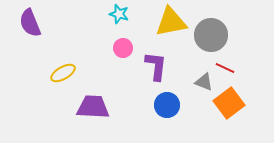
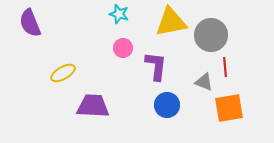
red line: moved 1 px up; rotated 60 degrees clockwise
orange square: moved 5 px down; rotated 28 degrees clockwise
purple trapezoid: moved 1 px up
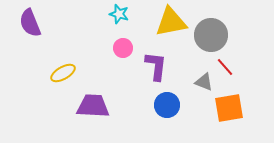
red line: rotated 36 degrees counterclockwise
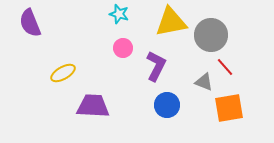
purple L-shape: rotated 20 degrees clockwise
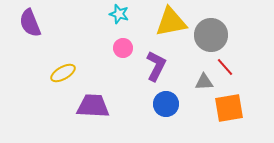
gray triangle: rotated 24 degrees counterclockwise
blue circle: moved 1 px left, 1 px up
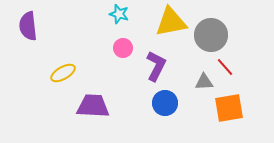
purple semicircle: moved 2 px left, 3 px down; rotated 16 degrees clockwise
blue circle: moved 1 px left, 1 px up
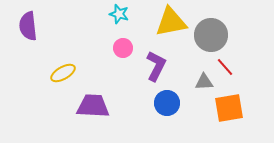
blue circle: moved 2 px right
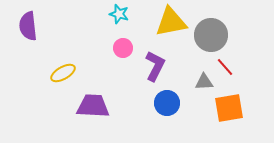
purple L-shape: moved 1 px left
